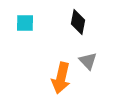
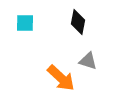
gray triangle: rotated 30 degrees counterclockwise
orange arrow: rotated 60 degrees counterclockwise
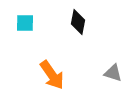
gray triangle: moved 25 px right, 12 px down
orange arrow: moved 9 px left, 3 px up; rotated 12 degrees clockwise
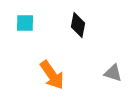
black diamond: moved 3 px down
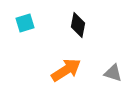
cyan square: rotated 18 degrees counterclockwise
orange arrow: moved 14 px right, 5 px up; rotated 88 degrees counterclockwise
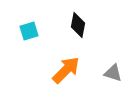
cyan square: moved 4 px right, 8 px down
orange arrow: rotated 12 degrees counterclockwise
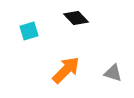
black diamond: moved 2 px left, 7 px up; rotated 55 degrees counterclockwise
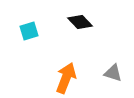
black diamond: moved 4 px right, 4 px down
orange arrow: moved 8 px down; rotated 24 degrees counterclockwise
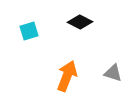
black diamond: rotated 20 degrees counterclockwise
orange arrow: moved 1 px right, 2 px up
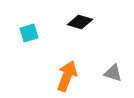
black diamond: rotated 10 degrees counterclockwise
cyan square: moved 2 px down
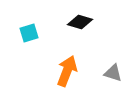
orange arrow: moved 5 px up
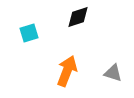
black diamond: moved 2 px left, 5 px up; rotated 35 degrees counterclockwise
